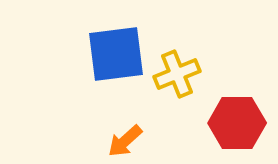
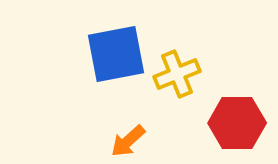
blue square: rotated 4 degrees counterclockwise
orange arrow: moved 3 px right
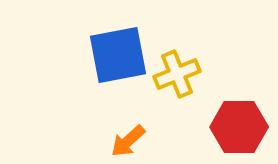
blue square: moved 2 px right, 1 px down
red hexagon: moved 2 px right, 4 px down
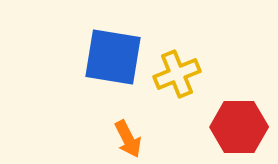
blue square: moved 5 px left, 2 px down; rotated 20 degrees clockwise
orange arrow: moved 2 px up; rotated 75 degrees counterclockwise
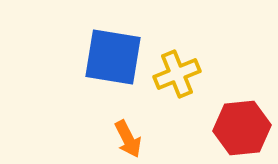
red hexagon: moved 3 px right, 1 px down; rotated 6 degrees counterclockwise
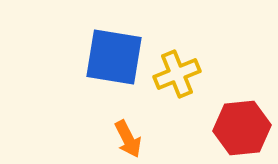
blue square: moved 1 px right
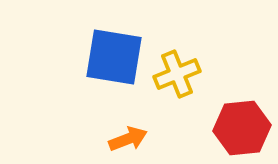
orange arrow: rotated 84 degrees counterclockwise
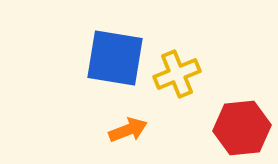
blue square: moved 1 px right, 1 px down
orange arrow: moved 9 px up
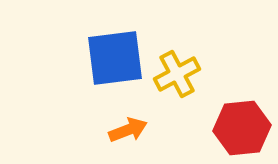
blue square: rotated 16 degrees counterclockwise
yellow cross: rotated 6 degrees counterclockwise
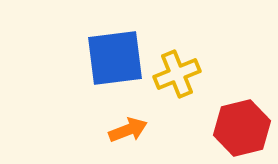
yellow cross: rotated 6 degrees clockwise
red hexagon: rotated 8 degrees counterclockwise
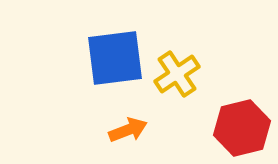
yellow cross: rotated 12 degrees counterclockwise
